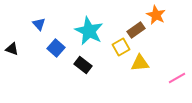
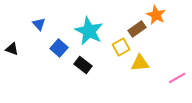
brown rectangle: moved 1 px right, 1 px up
blue square: moved 3 px right
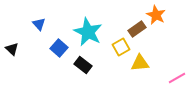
cyan star: moved 1 px left, 1 px down
black triangle: rotated 24 degrees clockwise
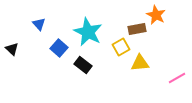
brown rectangle: rotated 24 degrees clockwise
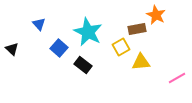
yellow triangle: moved 1 px right, 1 px up
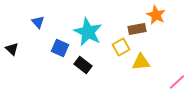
blue triangle: moved 1 px left, 2 px up
blue square: moved 1 px right; rotated 18 degrees counterclockwise
pink line: moved 4 px down; rotated 12 degrees counterclockwise
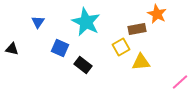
orange star: moved 1 px right, 1 px up
blue triangle: rotated 16 degrees clockwise
cyan star: moved 2 px left, 10 px up
black triangle: rotated 32 degrees counterclockwise
pink line: moved 3 px right
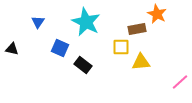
yellow square: rotated 30 degrees clockwise
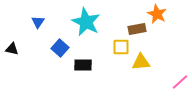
blue square: rotated 18 degrees clockwise
black rectangle: rotated 36 degrees counterclockwise
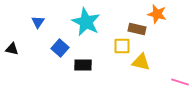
orange star: rotated 12 degrees counterclockwise
brown rectangle: rotated 24 degrees clockwise
yellow square: moved 1 px right, 1 px up
yellow triangle: rotated 18 degrees clockwise
pink line: rotated 60 degrees clockwise
